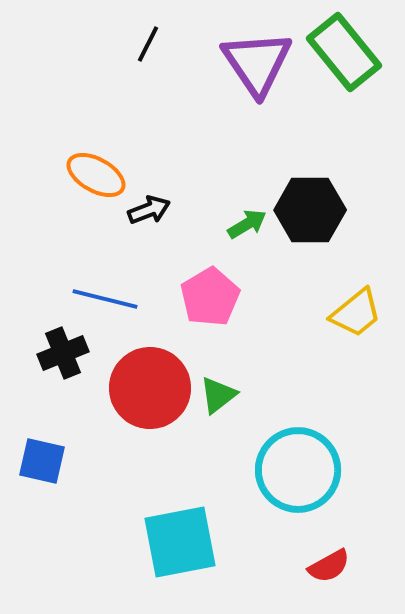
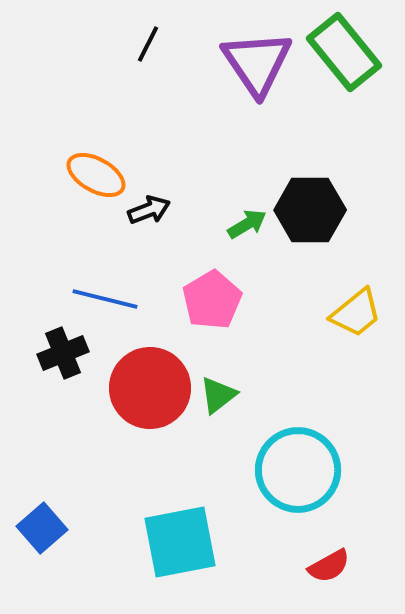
pink pentagon: moved 2 px right, 3 px down
blue square: moved 67 px down; rotated 36 degrees clockwise
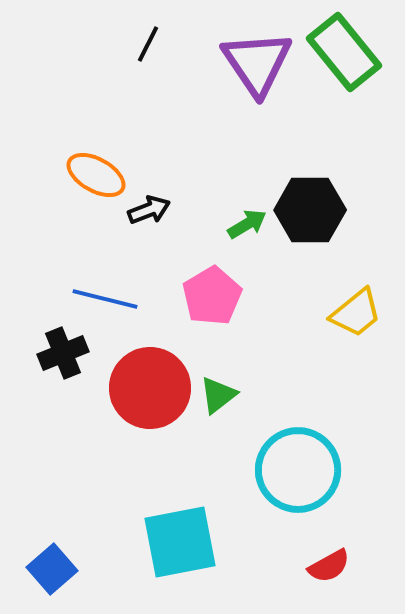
pink pentagon: moved 4 px up
blue square: moved 10 px right, 41 px down
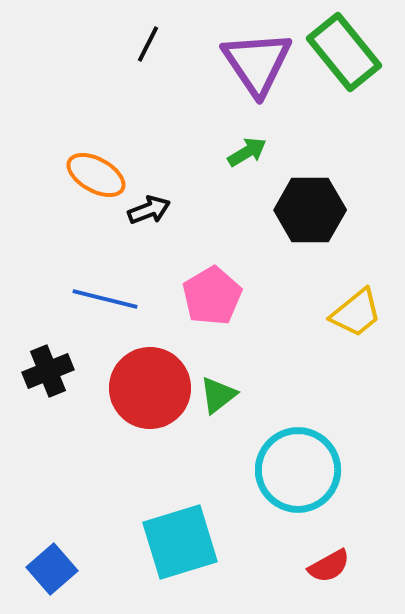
green arrow: moved 72 px up
black cross: moved 15 px left, 18 px down
cyan square: rotated 6 degrees counterclockwise
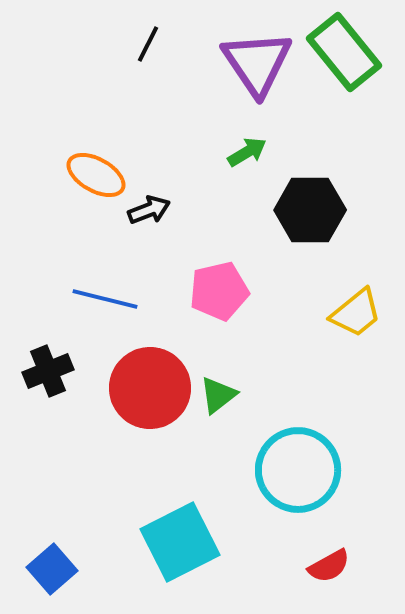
pink pentagon: moved 7 px right, 5 px up; rotated 18 degrees clockwise
cyan square: rotated 10 degrees counterclockwise
